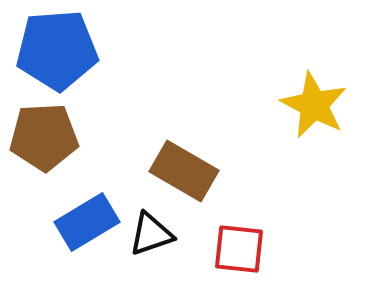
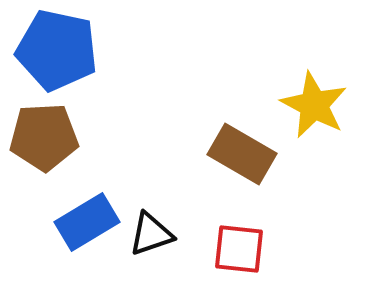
blue pentagon: rotated 16 degrees clockwise
brown rectangle: moved 58 px right, 17 px up
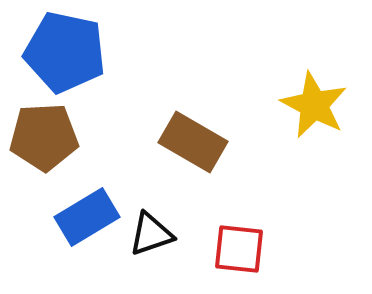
blue pentagon: moved 8 px right, 2 px down
brown rectangle: moved 49 px left, 12 px up
blue rectangle: moved 5 px up
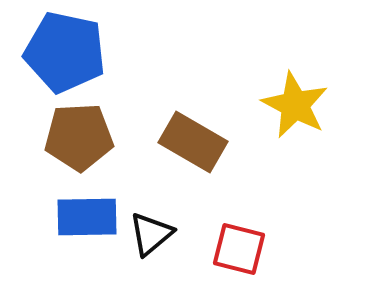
yellow star: moved 19 px left
brown pentagon: moved 35 px right
blue rectangle: rotated 30 degrees clockwise
black triangle: rotated 21 degrees counterclockwise
red square: rotated 8 degrees clockwise
